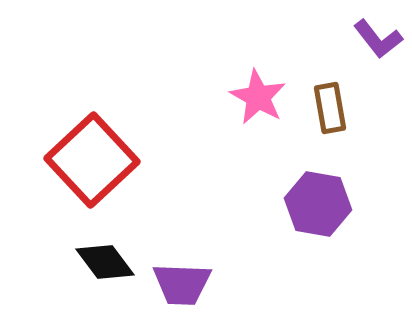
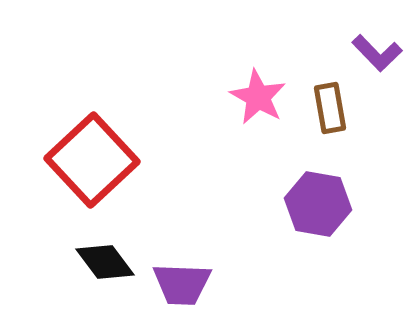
purple L-shape: moved 1 px left, 14 px down; rotated 6 degrees counterclockwise
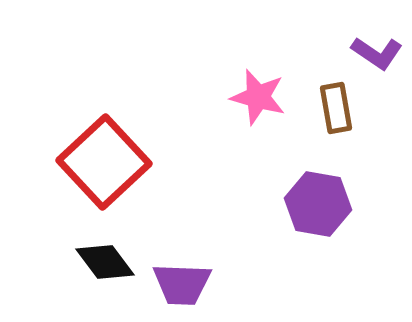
purple L-shape: rotated 12 degrees counterclockwise
pink star: rotated 14 degrees counterclockwise
brown rectangle: moved 6 px right
red square: moved 12 px right, 2 px down
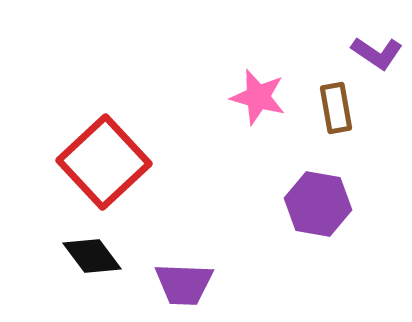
black diamond: moved 13 px left, 6 px up
purple trapezoid: moved 2 px right
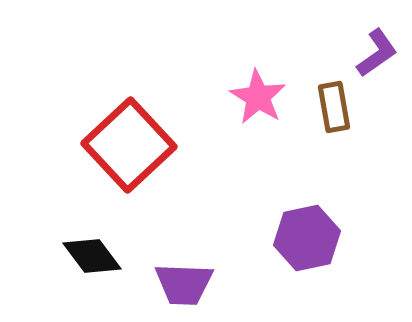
purple L-shape: rotated 69 degrees counterclockwise
pink star: rotated 16 degrees clockwise
brown rectangle: moved 2 px left, 1 px up
red square: moved 25 px right, 17 px up
purple hexagon: moved 11 px left, 34 px down; rotated 22 degrees counterclockwise
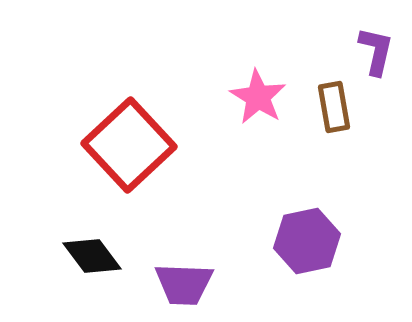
purple L-shape: moved 1 px left, 2 px up; rotated 42 degrees counterclockwise
purple hexagon: moved 3 px down
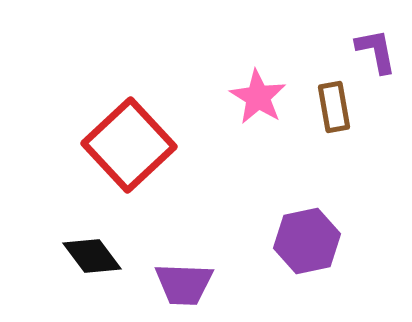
purple L-shape: rotated 24 degrees counterclockwise
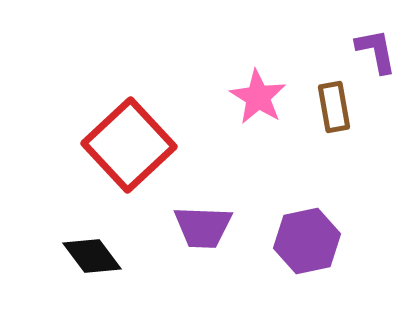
purple trapezoid: moved 19 px right, 57 px up
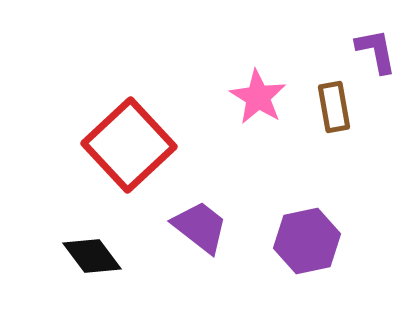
purple trapezoid: moved 3 px left; rotated 144 degrees counterclockwise
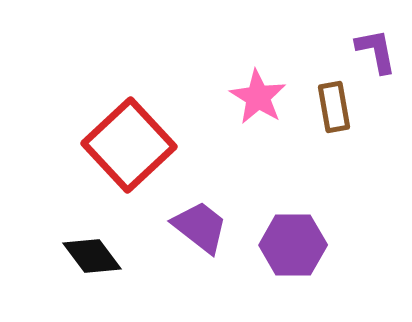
purple hexagon: moved 14 px left, 4 px down; rotated 12 degrees clockwise
